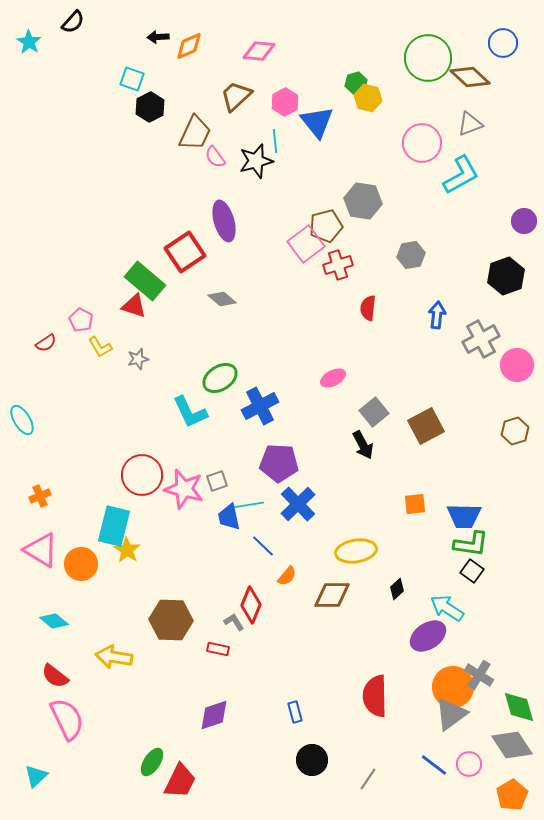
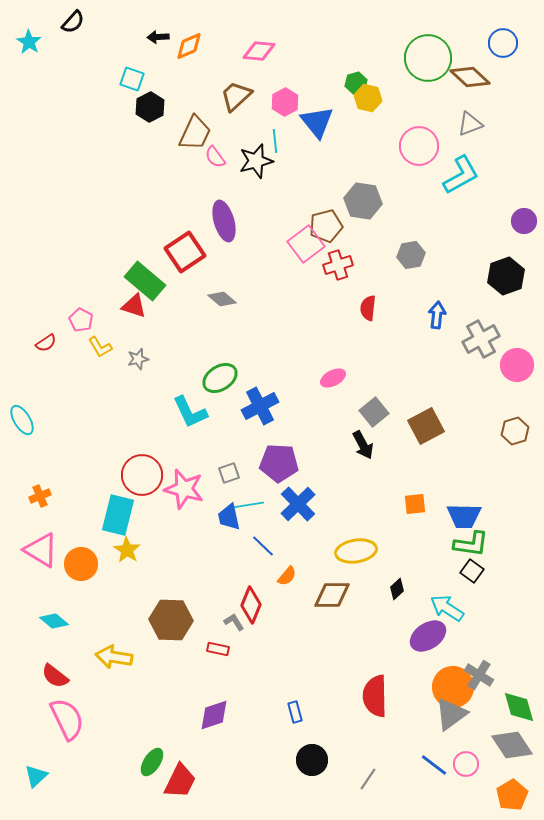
pink circle at (422, 143): moved 3 px left, 3 px down
gray square at (217, 481): moved 12 px right, 8 px up
cyan rectangle at (114, 526): moved 4 px right, 11 px up
pink circle at (469, 764): moved 3 px left
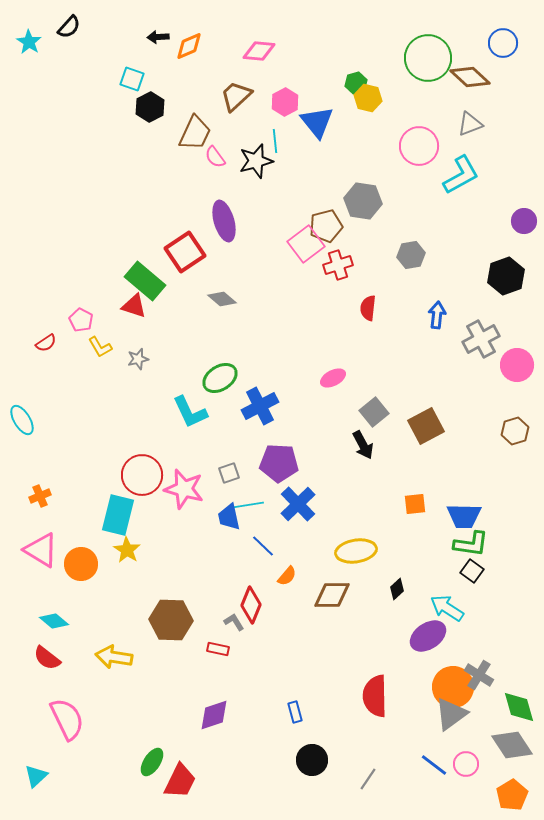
black semicircle at (73, 22): moved 4 px left, 5 px down
red semicircle at (55, 676): moved 8 px left, 18 px up
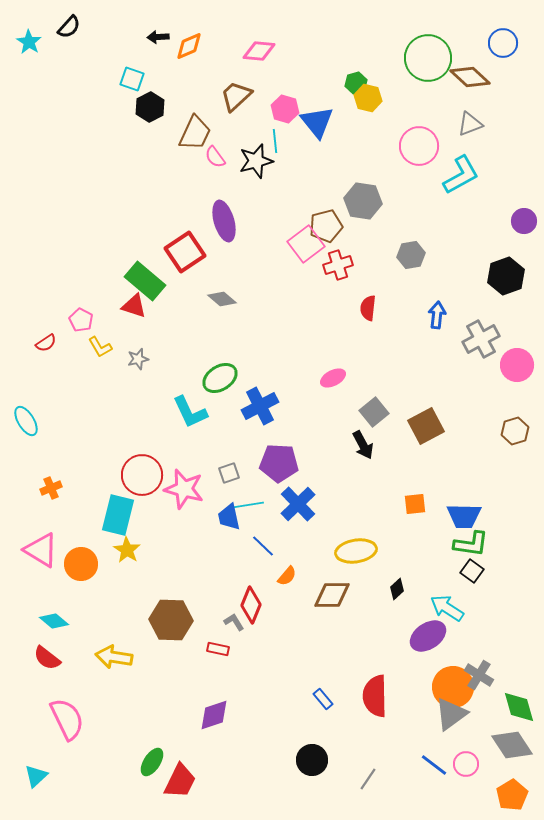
pink hexagon at (285, 102): moved 7 px down; rotated 16 degrees counterclockwise
cyan ellipse at (22, 420): moved 4 px right, 1 px down
orange cross at (40, 496): moved 11 px right, 8 px up
blue rectangle at (295, 712): moved 28 px right, 13 px up; rotated 25 degrees counterclockwise
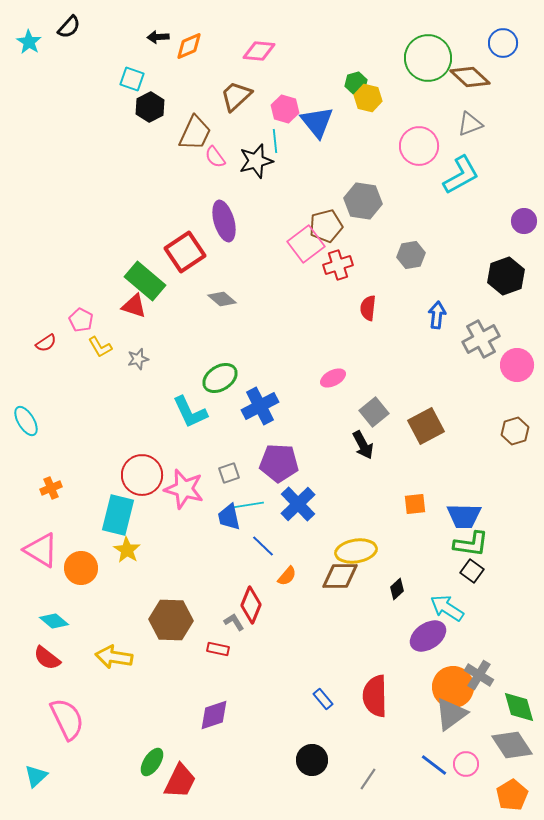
orange circle at (81, 564): moved 4 px down
brown diamond at (332, 595): moved 8 px right, 19 px up
